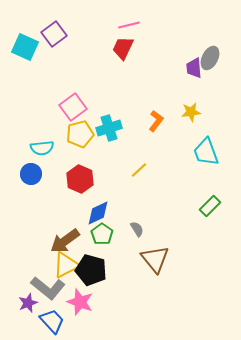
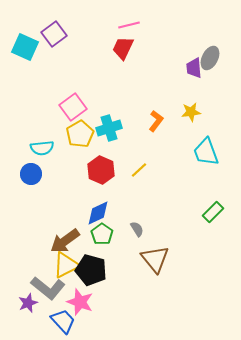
yellow pentagon: rotated 16 degrees counterclockwise
red hexagon: moved 21 px right, 9 px up
green rectangle: moved 3 px right, 6 px down
blue trapezoid: moved 11 px right
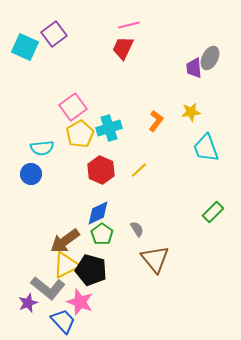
cyan trapezoid: moved 4 px up
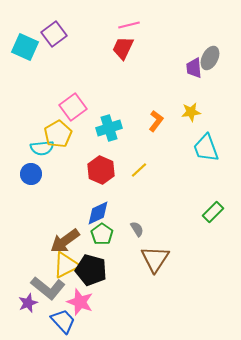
yellow pentagon: moved 22 px left
brown triangle: rotated 12 degrees clockwise
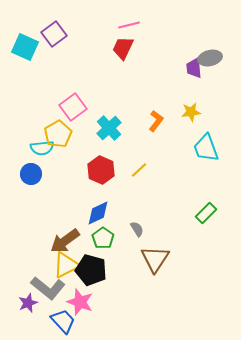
gray ellipse: rotated 50 degrees clockwise
cyan cross: rotated 25 degrees counterclockwise
green rectangle: moved 7 px left, 1 px down
green pentagon: moved 1 px right, 4 px down
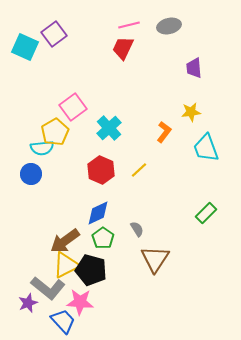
gray ellipse: moved 41 px left, 32 px up
orange L-shape: moved 8 px right, 11 px down
yellow pentagon: moved 3 px left, 2 px up
pink star: rotated 16 degrees counterclockwise
